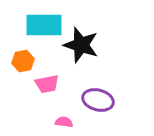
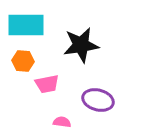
cyan rectangle: moved 18 px left
black star: rotated 27 degrees counterclockwise
orange hexagon: rotated 15 degrees clockwise
pink semicircle: moved 2 px left
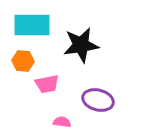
cyan rectangle: moved 6 px right
